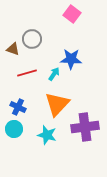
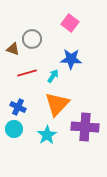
pink square: moved 2 px left, 9 px down
cyan arrow: moved 1 px left, 2 px down
purple cross: rotated 12 degrees clockwise
cyan star: rotated 24 degrees clockwise
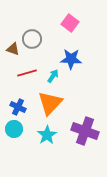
orange triangle: moved 7 px left, 1 px up
purple cross: moved 4 px down; rotated 16 degrees clockwise
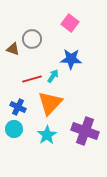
red line: moved 5 px right, 6 px down
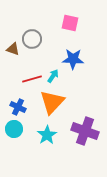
pink square: rotated 24 degrees counterclockwise
blue star: moved 2 px right
orange triangle: moved 2 px right, 1 px up
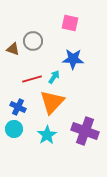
gray circle: moved 1 px right, 2 px down
cyan arrow: moved 1 px right, 1 px down
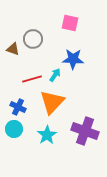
gray circle: moved 2 px up
cyan arrow: moved 1 px right, 2 px up
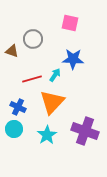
brown triangle: moved 1 px left, 2 px down
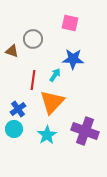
red line: moved 1 px right, 1 px down; rotated 66 degrees counterclockwise
blue cross: moved 2 px down; rotated 28 degrees clockwise
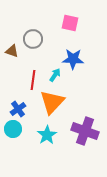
cyan circle: moved 1 px left
